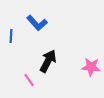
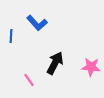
black arrow: moved 7 px right, 2 px down
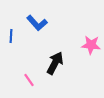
pink star: moved 22 px up
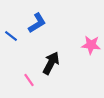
blue L-shape: rotated 80 degrees counterclockwise
blue line: rotated 56 degrees counterclockwise
black arrow: moved 4 px left
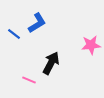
blue line: moved 3 px right, 2 px up
pink star: rotated 12 degrees counterclockwise
pink line: rotated 32 degrees counterclockwise
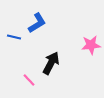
blue line: moved 3 px down; rotated 24 degrees counterclockwise
pink line: rotated 24 degrees clockwise
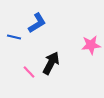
pink line: moved 8 px up
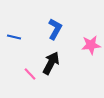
blue L-shape: moved 18 px right, 6 px down; rotated 30 degrees counterclockwise
pink line: moved 1 px right, 2 px down
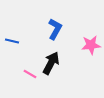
blue line: moved 2 px left, 4 px down
pink line: rotated 16 degrees counterclockwise
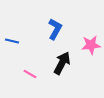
black arrow: moved 11 px right
